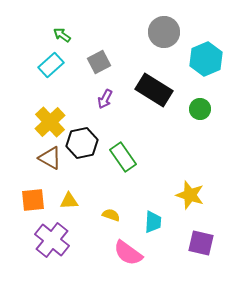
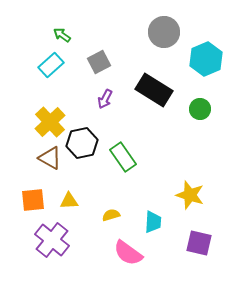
yellow semicircle: rotated 36 degrees counterclockwise
purple square: moved 2 px left
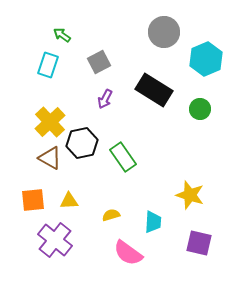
cyan rectangle: moved 3 px left; rotated 30 degrees counterclockwise
purple cross: moved 3 px right
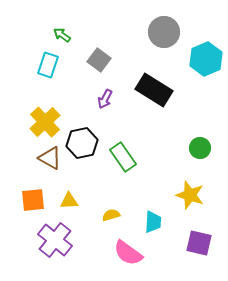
gray square: moved 2 px up; rotated 25 degrees counterclockwise
green circle: moved 39 px down
yellow cross: moved 5 px left
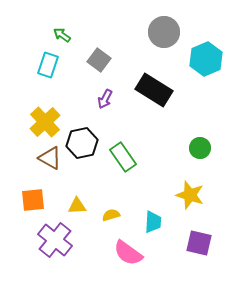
yellow triangle: moved 8 px right, 5 px down
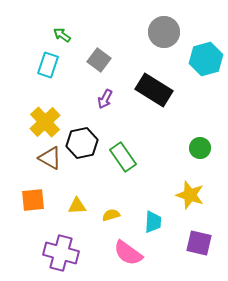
cyan hexagon: rotated 8 degrees clockwise
purple cross: moved 6 px right, 13 px down; rotated 24 degrees counterclockwise
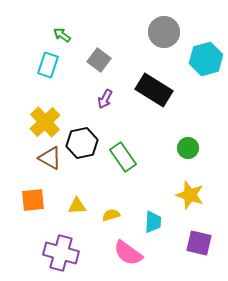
green circle: moved 12 px left
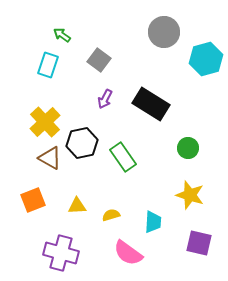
black rectangle: moved 3 px left, 14 px down
orange square: rotated 15 degrees counterclockwise
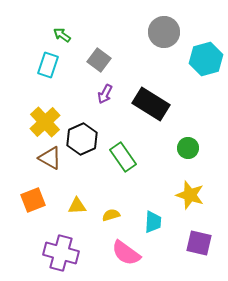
purple arrow: moved 5 px up
black hexagon: moved 4 px up; rotated 12 degrees counterclockwise
pink semicircle: moved 2 px left
